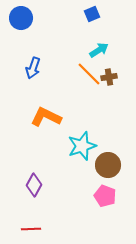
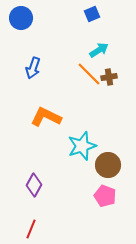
red line: rotated 66 degrees counterclockwise
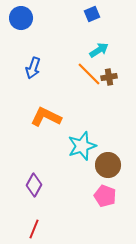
red line: moved 3 px right
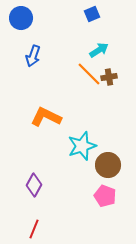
blue arrow: moved 12 px up
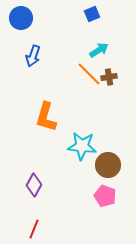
orange L-shape: rotated 100 degrees counterclockwise
cyan star: rotated 24 degrees clockwise
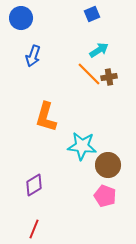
purple diamond: rotated 30 degrees clockwise
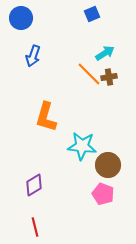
cyan arrow: moved 6 px right, 3 px down
pink pentagon: moved 2 px left, 2 px up
red line: moved 1 px right, 2 px up; rotated 36 degrees counterclockwise
